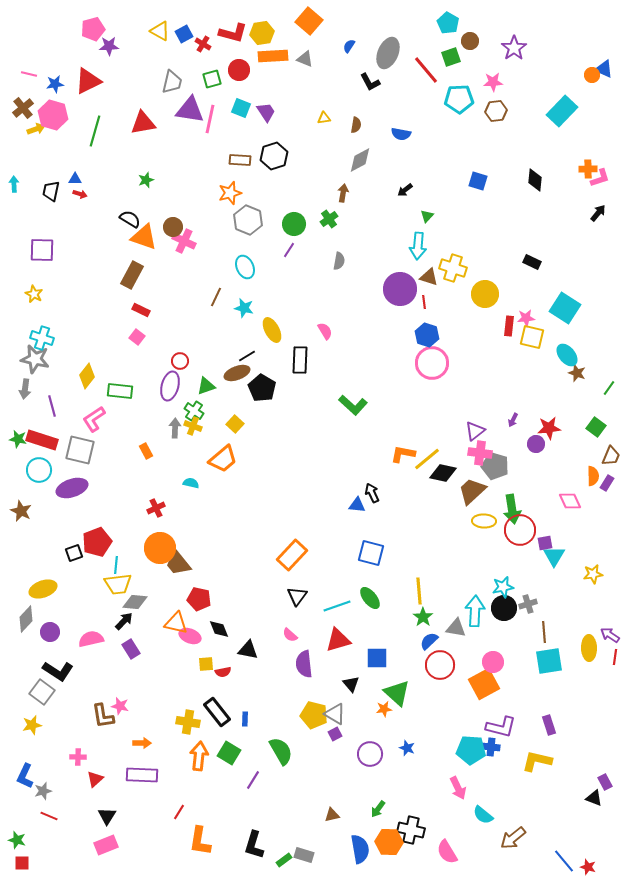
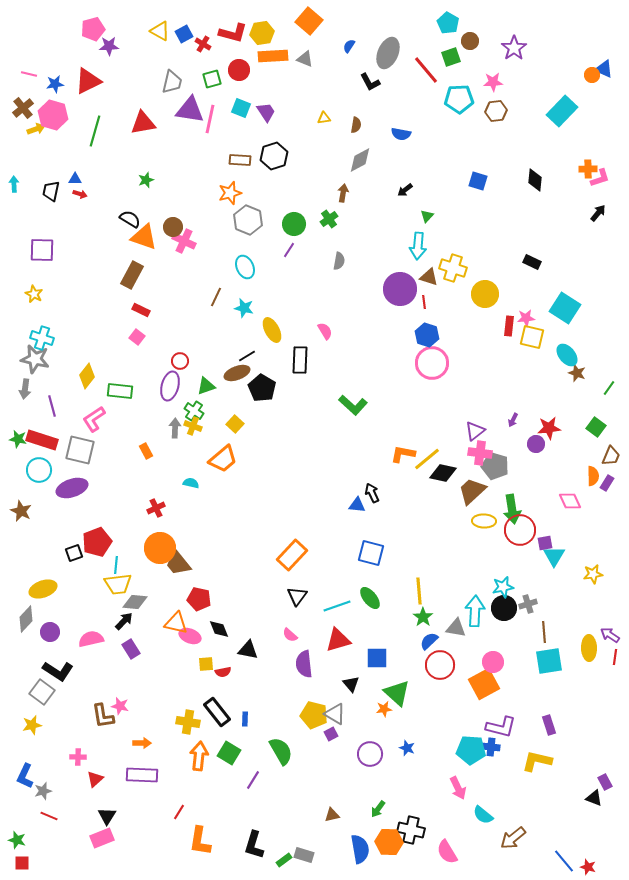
purple square at (335, 734): moved 4 px left
pink rectangle at (106, 845): moved 4 px left, 7 px up
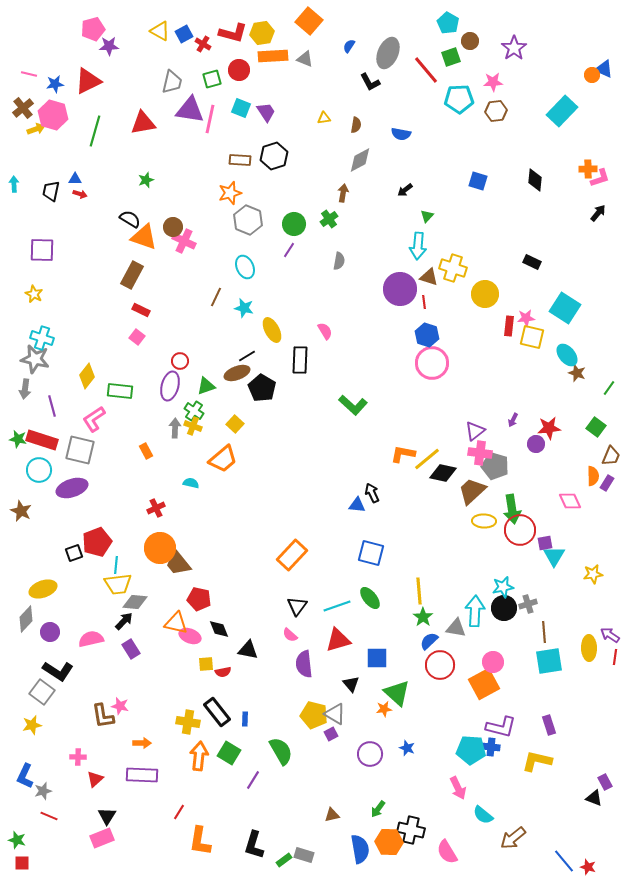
black triangle at (297, 596): moved 10 px down
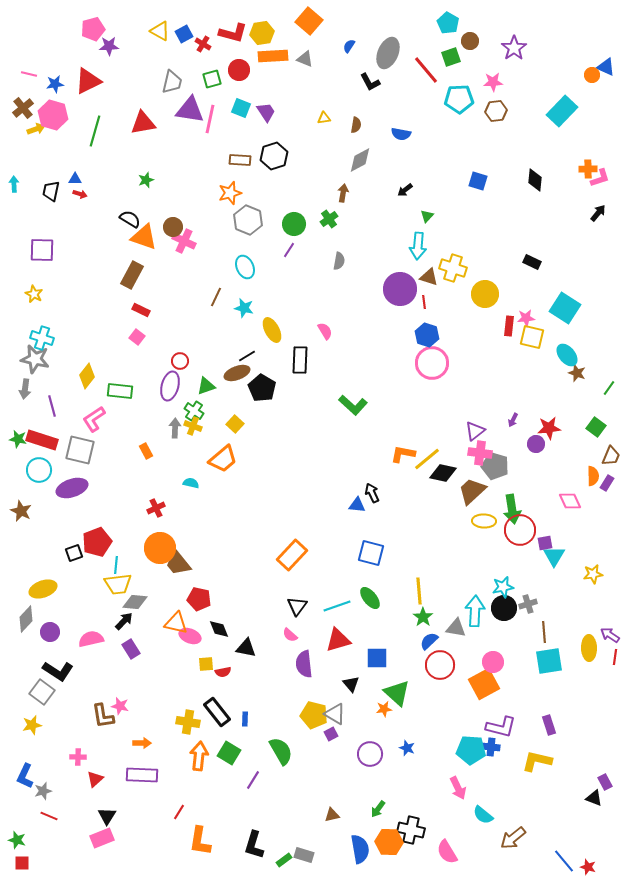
blue triangle at (604, 69): moved 2 px right, 2 px up
black triangle at (248, 650): moved 2 px left, 2 px up
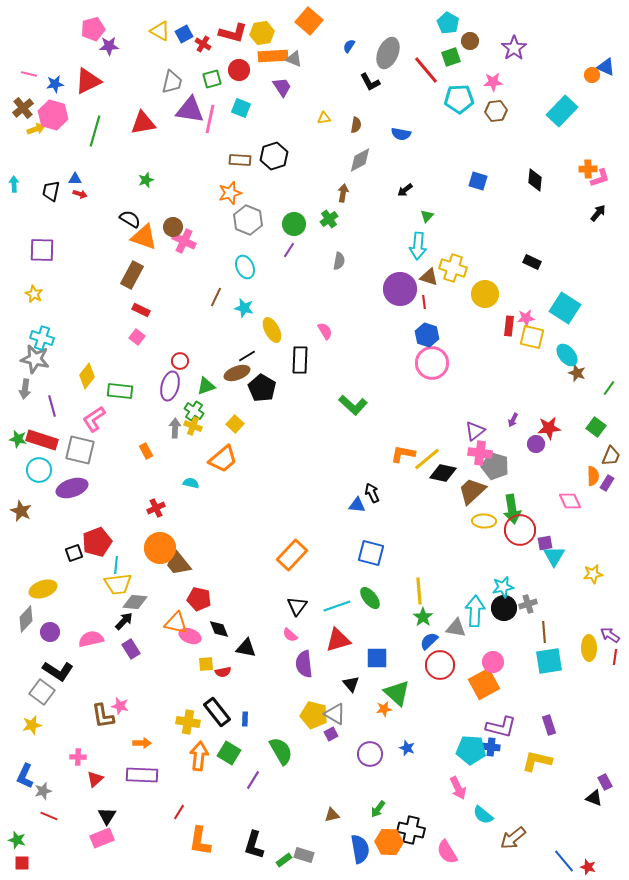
gray triangle at (305, 59): moved 11 px left
purple trapezoid at (266, 112): moved 16 px right, 25 px up
